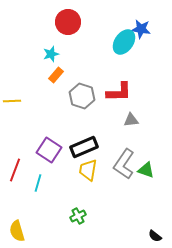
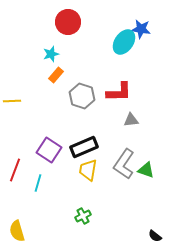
green cross: moved 5 px right
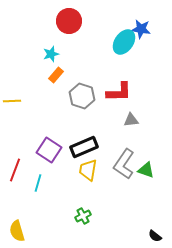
red circle: moved 1 px right, 1 px up
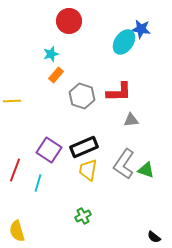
black semicircle: moved 1 px left, 1 px down
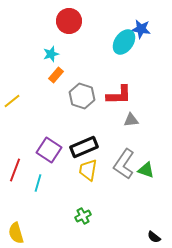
red L-shape: moved 3 px down
yellow line: rotated 36 degrees counterclockwise
yellow semicircle: moved 1 px left, 2 px down
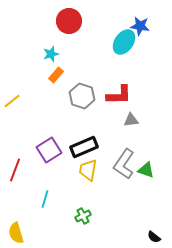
blue star: moved 1 px left, 3 px up
purple square: rotated 25 degrees clockwise
cyan line: moved 7 px right, 16 px down
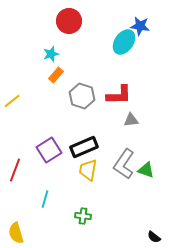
green cross: rotated 35 degrees clockwise
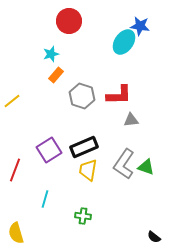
green triangle: moved 3 px up
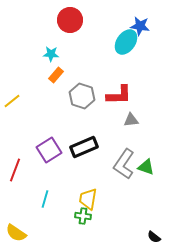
red circle: moved 1 px right, 1 px up
cyan ellipse: moved 2 px right
cyan star: rotated 21 degrees clockwise
yellow trapezoid: moved 29 px down
yellow semicircle: rotated 40 degrees counterclockwise
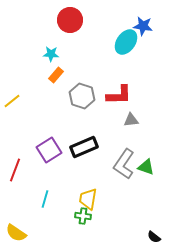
blue star: moved 3 px right
